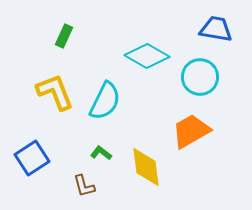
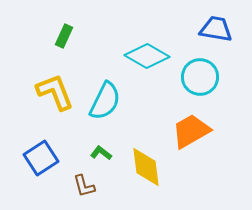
blue square: moved 9 px right
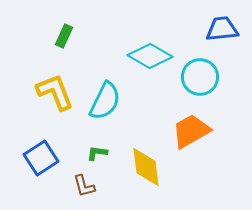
blue trapezoid: moved 6 px right; rotated 16 degrees counterclockwise
cyan diamond: moved 3 px right
green L-shape: moved 4 px left; rotated 30 degrees counterclockwise
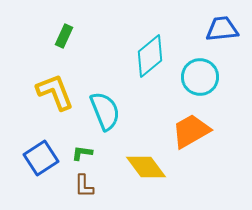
cyan diamond: rotated 69 degrees counterclockwise
cyan semicircle: moved 10 px down; rotated 48 degrees counterclockwise
green L-shape: moved 15 px left
yellow diamond: rotated 30 degrees counterclockwise
brown L-shape: rotated 15 degrees clockwise
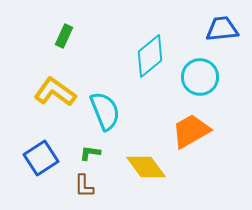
yellow L-shape: rotated 33 degrees counterclockwise
green L-shape: moved 8 px right
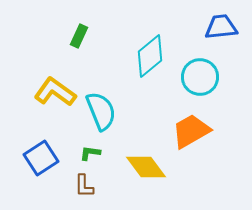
blue trapezoid: moved 1 px left, 2 px up
green rectangle: moved 15 px right
cyan semicircle: moved 4 px left
